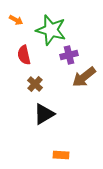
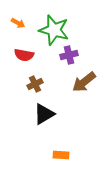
orange arrow: moved 2 px right, 3 px down
green star: moved 3 px right
red semicircle: rotated 66 degrees counterclockwise
brown arrow: moved 5 px down
brown cross: rotated 21 degrees clockwise
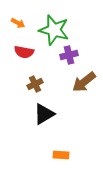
red semicircle: moved 3 px up
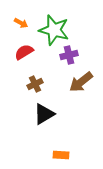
orange arrow: moved 3 px right
red semicircle: rotated 138 degrees clockwise
brown arrow: moved 3 px left
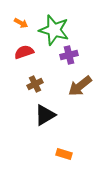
red semicircle: rotated 12 degrees clockwise
brown arrow: moved 1 px left, 4 px down
black triangle: moved 1 px right, 1 px down
orange rectangle: moved 3 px right, 1 px up; rotated 14 degrees clockwise
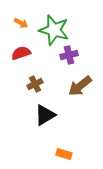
red semicircle: moved 3 px left, 1 px down
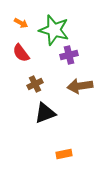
red semicircle: rotated 108 degrees counterclockwise
brown arrow: rotated 30 degrees clockwise
black triangle: moved 2 px up; rotated 10 degrees clockwise
orange rectangle: rotated 28 degrees counterclockwise
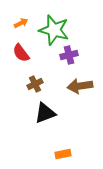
orange arrow: rotated 56 degrees counterclockwise
orange rectangle: moved 1 px left
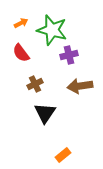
green star: moved 2 px left
black triangle: rotated 35 degrees counterclockwise
orange rectangle: moved 1 px down; rotated 28 degrees counterclockwise
